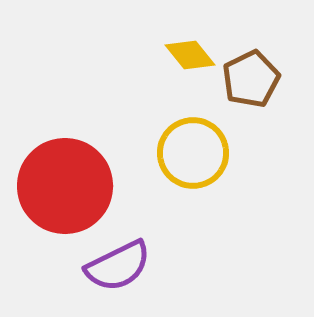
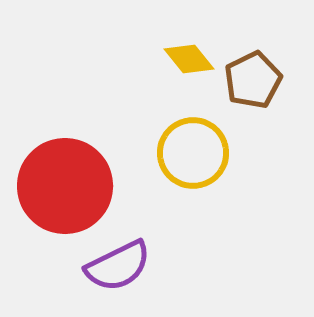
yellow diamond: moved 1 px left, 4 px down
brown pentagon: moved 2 px right, 1 px down
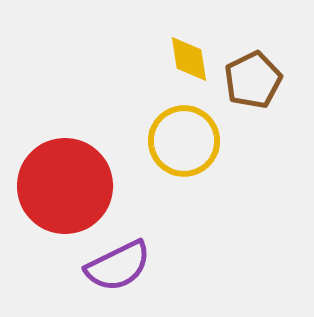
yellow diamond: rotated 30 degrees clockwise
yellow circle: moved 9 px left, 12 px up
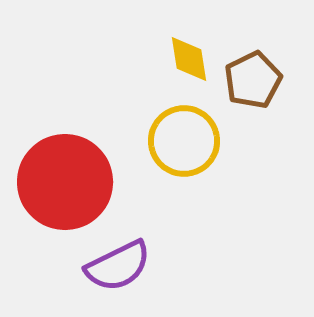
red circle: moved 4 px up
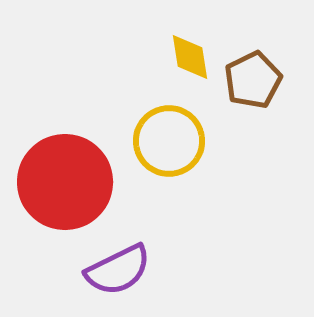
yellow diamond: moved 1 px right, 2 px up
yellow circle: moved 15 px left
purple semicircle: moved 4 px down
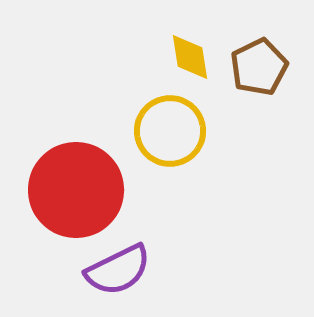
brown pentagon: moved 6 px right, 13 px up
yellow circle: moved 1 px right, 10 px up
red circle: moved 11 px right, 8 px down
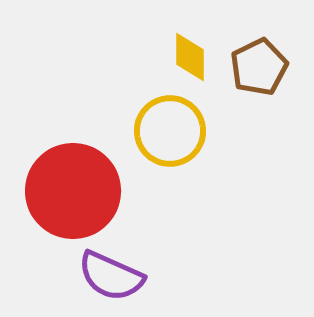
yellow diamond: rotated 9 degrees clockwise
red circle: moved 3 px left, 1 px down
purple semicircle: moved 7 px left, 6 px down; rotated 50 degrees clockwise
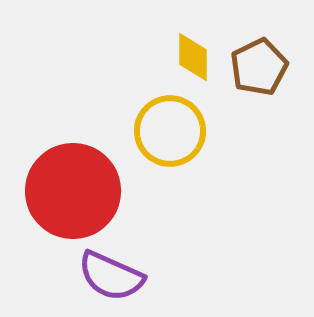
yellow diamond: moved 3 px right
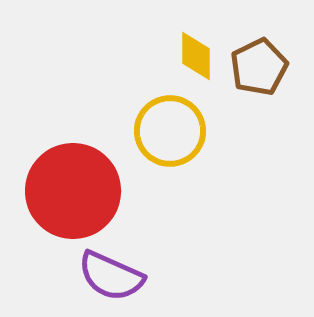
yellow diamond: moved 3 px right, 1 px up
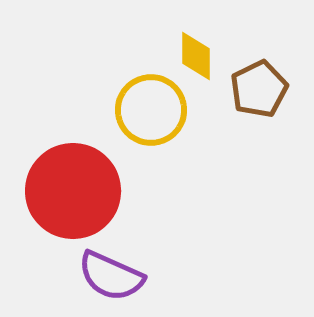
brown pentagon: moved 22 px down
yellow circle: moved 19 px left, 21 px up
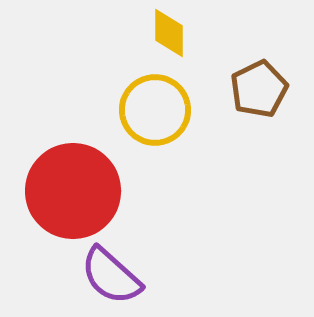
yellow diamond: moved 27 px left, 23 px up
yellow circle: moved 4 px right
purple semicircle: rotated 18 degrees clockwise
